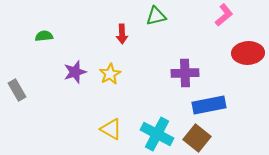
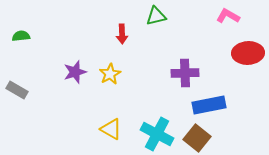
pink L-shape: moved 4 px right, 1 px down; rotated 110 degrees counterclockwise
green semicircle: moved 23 px left
gray rectangle: rotated 30 degrees counterclockwise
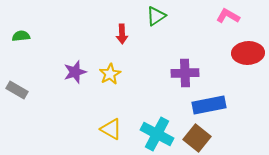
green triangle: rotated 20 degrees counterclockwise
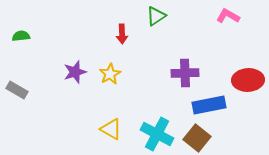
red ellipse: moved 27 px down
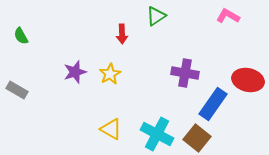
green semicircle: rotated 114 degrees counterclockwise
purple cross: rotated 12 degrees clockwise
red ellipse: rotated 16 degrees clockwise
blue rectangle: moved 4 px right, 1 px up; rotated 44 degrees counterclockwise
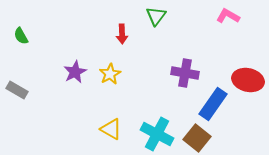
green triangle: rotated 20 degrees counterclockwise
purple star: rotated 10 degrees counterclockwise
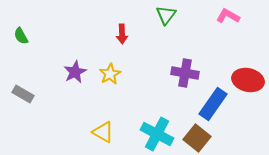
green triangle: moved 10 px right, 1 px up
gray rectangle: moved 6 px right, 4 px down
yellow triangle: moved 8 px left, 3 px down
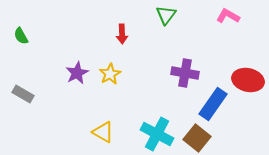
purple star: moved 2 px right, 1 px down
